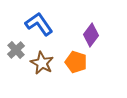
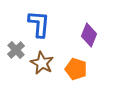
blue L-shape: rotated 40 degrees clockwise
purple diamond: moved 2 px left; rotated 15 degrees counterclockwise
orange pentagon: moved 7 px down
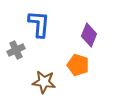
gray cross: rotated 18 degrees clockwise
brown star: moved 2 px right, 19 px down; rotated 20 degrees counterclockwise
orange pentagon: moved 2 px right, 4 px up
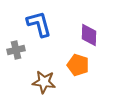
blue L-shape: rotated 20 degrees counterclockwise
purple diamond: rotated 20 degrees counterclockwise
gray cross: rotated 12 degrees clockwise
